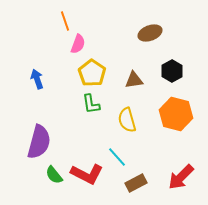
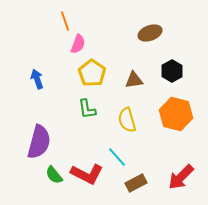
green L-shape: moved 4 px left, 5 px down
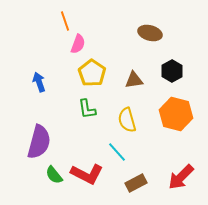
brown ellipse: rotated 35 degrees clockwise
blue arrow: moved 2 px right, 3 px down
cyan line: moved 5 px up
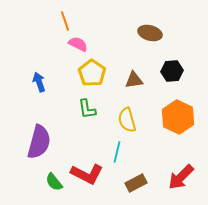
pink semicircle: rotated 84 degrees counterclockwise
black hexagon: rotated 25 degrees clockwise
orange hexagon: moved 2 px right, 3 px down; rotated 12 degrees clockwise
cyan line: rotated 55 degrees clockwise
green semicircle: moved 7 px down
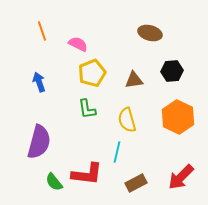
orange line: moved 23 px left, 10 px down
yellow pentagon: rotated 16 degrees clockwise
red L-shape: rotated 20 degrees counterclockwise
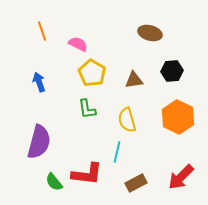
yellow pentagon: rotated 20 degrees counterclockwise
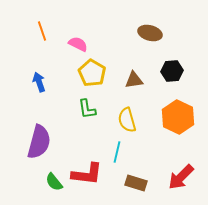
brown rectangle: rotated 45 degrees clockwise
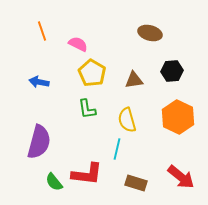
blue arrow: rotated 60 degrees counterclockwise
cyan line: moved 3 px up
red arrow: rotated 96 degrees counterclockwise
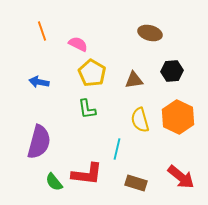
yellow semicircle: moved 13 px right
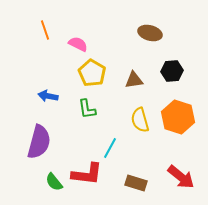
orange line: moved 3 px right, 1 px up
blue arrow: moved 9 px right, 14 px down
orange hexagon: rotated 8 degrees counterclockwise
cyan line: moved 7 px left, 1 px up; rotated 15 degrees clockwise
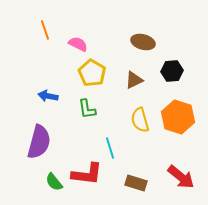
brown ellipse: moved 7 px left, 9 px down
brown triangle: rotated 18 degrees counterclockwise
cyan line: rotated 45 degrees counterclockwise
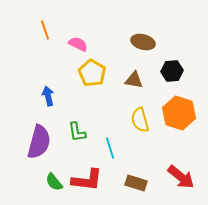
brown triangle: rotated 36 degrees clockwise
blue arrow: rotated 66 degrees clockwise
green L-shape: moved 10 px left, 23 px down
orange hexagon: moved 1 px right, 4 px up
red L-shape: moved 6 px down
